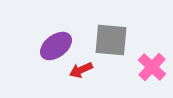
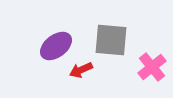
pink cross: rotated 8 degrees clockwise
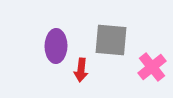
purple ellipse: rotated 52 degrees counterclockwise
red arrow: rotated 60 degrees counterclockwise
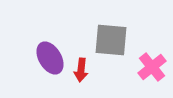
purple ellipse: moved 6 px left, 12 px down; rotated 32 degrees counterclockwise
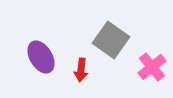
gray square: rotated 30 degrees clockwise
purple ellipse: moved 9 px left, 1 px up
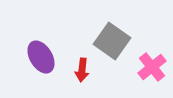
gray square: moved 1 px right, 1 px down
red arrow: moved 1 px right
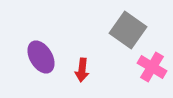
gray square: moved 16 px right, 11 px up
pink cross: rotated 20 degrees counterclockwise
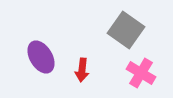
gray square: moved 2 px left
pink cross: moved 11 px left, 6 px down
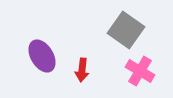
purple ellipse: moved 1 px right, 1 px up
pink cross: moved 1 px left, 2 px up
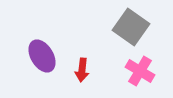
gray square: moved 5 px right, 3 px up
